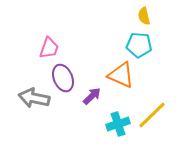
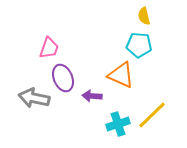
purple arrow: rotated 132 degrees counterclockwise
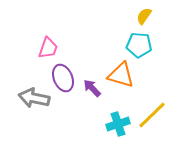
yellow semicircle: rotated 48 degrees clockwise
pink trapezoid: moved 1 px left
orange triangle: rotated 8 degrees counterclockwise
purple arrow: moved 8 px up; rotated 42 degrees clockwise
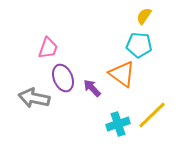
orange triangle: moved 1 px right, 1 px up; rotated 20 degrees clockwise
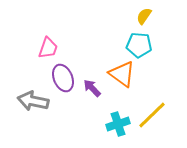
gray arrow: moved 1 px left, 3 px down
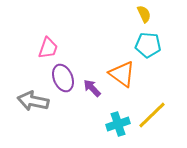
yellow semicircle: moved 2 px up; rotated 120 degrees clockwise
cyan pentagon: moved 9 px right
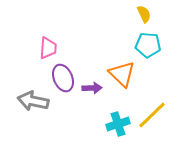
pink trapezoid: rotated 15 degrees counterclockwise
orange triangle: rotated 8 degrees clockwise
purple arrow: rotated 132 degrees clockwise
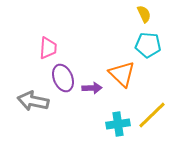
cyan cross: rotated 10 degrees clockwise
